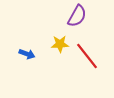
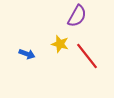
yellow star: rotated 18 degrees clockwise
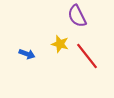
purple semicircle: rotated 125 degrees clockwise
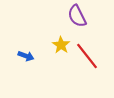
yellow star: moved 1 px right, 1 px down; rotated 18 degrees clockwise
blue arrow: moved 1 px left, 2 px down
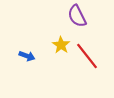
blue arrow: moved 1 px right
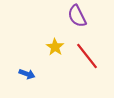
yellow star: moved 6 px left, 2 px down
blue arrow: moved 18 px down
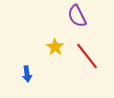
blue arrow: rotated 63 degrees clockwise
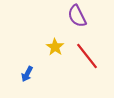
blue arrow: rotated 35 degrees clockwise
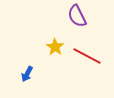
red line: rotated 24 degrees counterclockwise
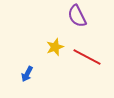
yellow star: rotated 18 degrees clockwise
red line: moved 1 px down
